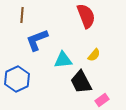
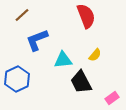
brown line: rotated 42 degrees clockwise
yellow semicircle: moved 1 px right
pink rectangle: moved 10 px right, 2 px up
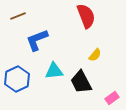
brown line: moved 4 px left, 1 px down; rotated 21 degrees clockwise
cyan triangle: moved 9 px left, 11 px down
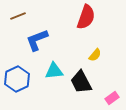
red semicircle: moved 1 px down; rotated 40 degrees clockwise
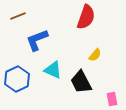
cyan triangle: moved 1 px left, 1 px up; rotated 30 degrees clockwise
pink rectangle: moved 1 px down; rotated 64 degrees counterclockwise
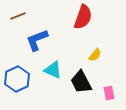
red semicircle: moved 3 px left
pink rectangle: moved 3 px left, 6 px up
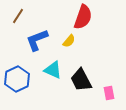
brown line: rotated 35 degrees counterclockwise
yellow semicircle: moved 26 px left, 14 px up
black trapezoid: moved 2 px up
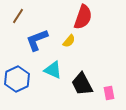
black trapezoid: moved 1 px right, 4 px down
